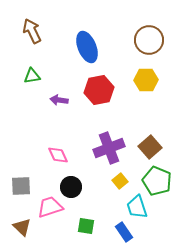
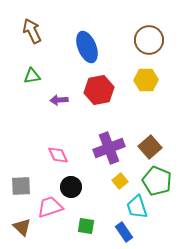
purple arrow: rotated 12 degrees counterclockwise
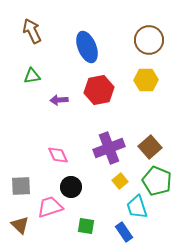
brown triangle: moved 2 px left, 2 px up
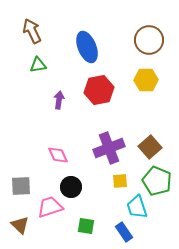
green triangle: moved 6 px right, 11 px up
purple arrow: rotated 102 degrees clockwise
yellow square: rotated 35 degrees clockwise
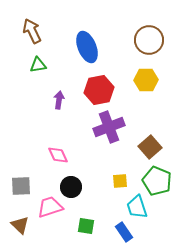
purple cross: moved 21 px up
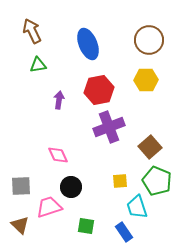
blue ellipse: moved 1 px right, 3 px up
pink trapezoid: moved 1 px left
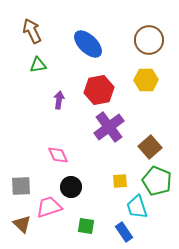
blue ellipse: rotated 24 degrees counterclockwise
purple cross: rotated 16 degrees counterclockwise
brown triangle: moved 2 px right, 1 px up
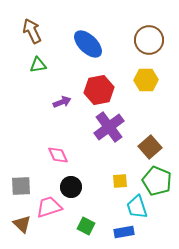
purple arrow: moved 3 px right, 2 px down; rotated 60 degrees clockwise
green square: rotated 18 degrees clockwise
blue rectangle: rotated 66 degrees counterclockwise
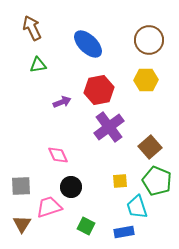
brown arrow: moved 3 px up
brown triangle: rotated 18 degrees clockwise
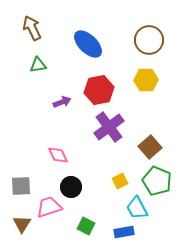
yellow square: rotated 21 degrees counterclockwise
cyan trapezoid: moved 1 px down; rotated 10 degrees counterclockwise
